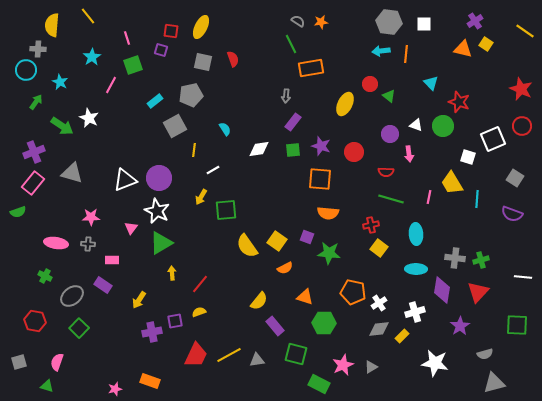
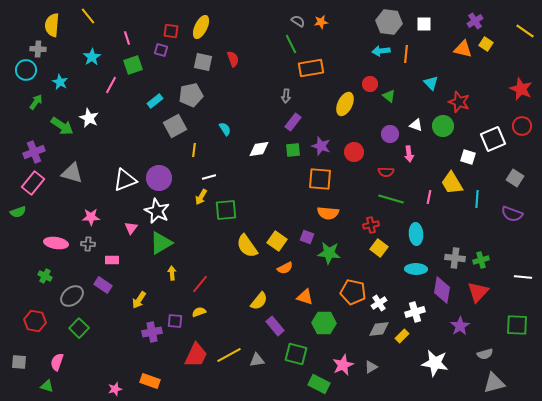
white line at (213, 170): moved 4 px left, 7 px down; rotated 16 degrees clockwise
purple square at (175, 321): rotated 14 degrees clockwise
gray square at (19, 362): rotated 21 degrees clockwise
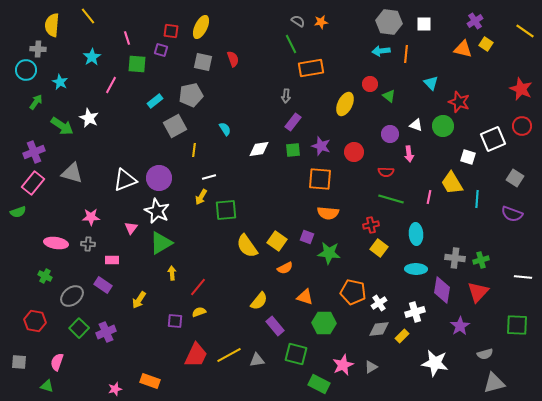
green square at (133, 65): moved 4 px right, 1 px up; rotated 24 degrees clockwise
red line at (200, 284): moved 2 px left, 3 px down
purple cross at (152, 332): moved 46 px left; rotated 12 degrees counterclockwise
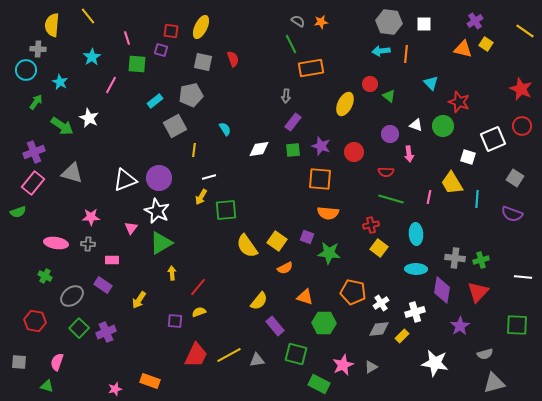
white cross at (379, 303): moved 2 px right
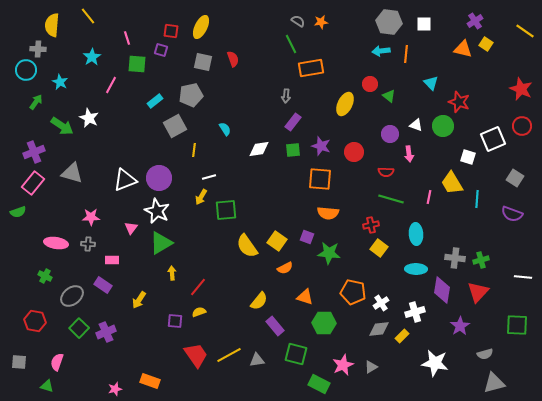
red trapezoid at (196, 355): rotated 60 degrees counterclockwise
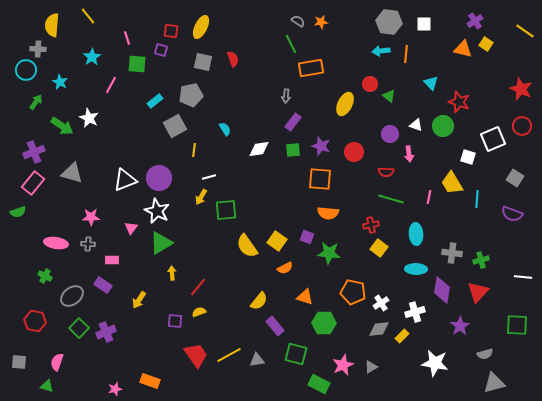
gray cross at (455, 258): moved 3 px left, 5 px up
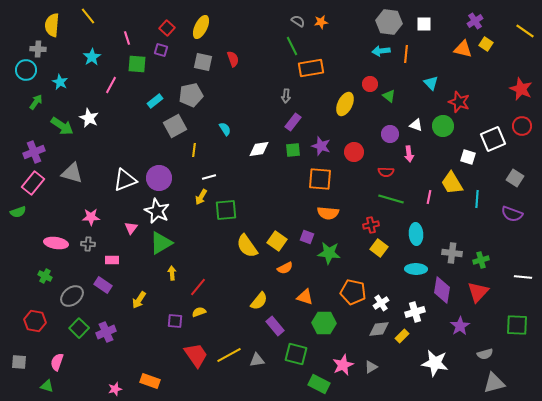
red square at (171, 31): moved 4 px left, 3 px up; rotated 35 degrees clockwise
green line at (291, 44): moved 1 px right, 2 px down
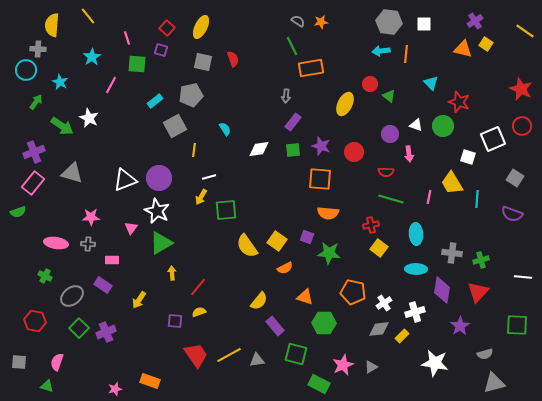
white cross at (381, 303): moved 3 px right
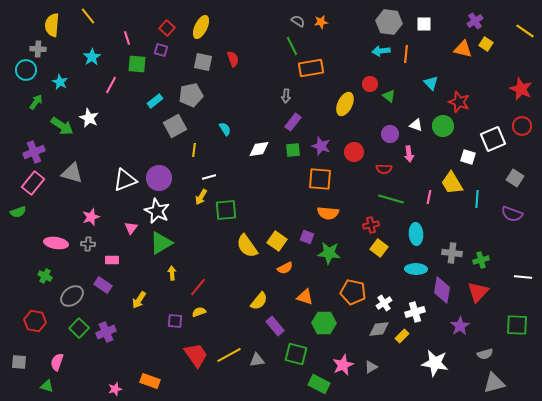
red semicircle at (386, 172): moved 2 px left, 3 px up
pink star at (91, 217): rotated 18 degrees counterclockwise
